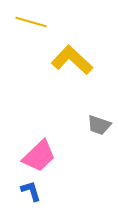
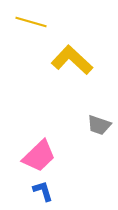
blue L-shape: moved 12 px right
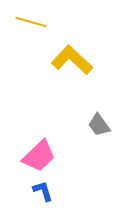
gray trapezoid: rotated 35 degrees clockwise
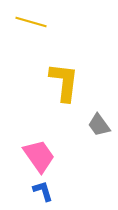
yellow L-shape: moved 8 px left, 22 px down; rotated 54 degrees clockwise
pink trapezoid: rotated 81 degrees counterclockwise
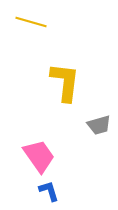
yellow L-shape: moved 1 px right
gray trapezoid: rotated 70 degrees counterclockwise
blue L-shape: moved 6 px right
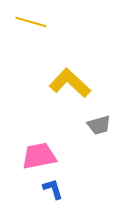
yellow L-shape: moved 5 px right, 1 px down; rotated 54 degrees counterclockwise
pink trapezoid: rotated 66 degrees counterclockwise
blue L-shape: moved 4 px right, 2 px up
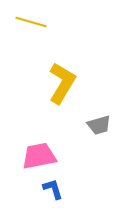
yellow L-shape: moved 8 px left; rotated 78 degrees clockwise
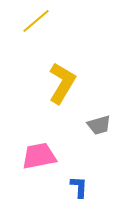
yellow line: moved 5 px right, 1 px up; rotated 56 degrees counterclockwise
blue L-shape: moved 26 px right, 2 px up; rotated 20 degrees clockwise
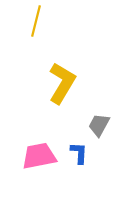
yellow line: rotated 36 degrees counterclockwise
gray trapezoid: rotated 135 degrees clockwise
blue L-shape: moved 34 px up
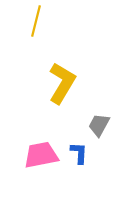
pink trapezoid: moved 2 px right, 1 px up
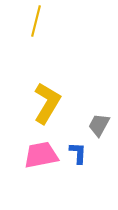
yellow L-shape: moved 15 px left, 20 px down
blue L-shape: moved 1 px left
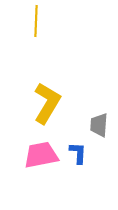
yellow line: rotated 12 degrees counterclockwise
gray trapezoid: rotated 25 degrees counterclockwise
